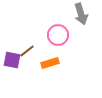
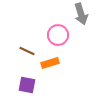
brown line: rotated 63 degrees clockwise
purple square: moved 15 px right, 25 px down
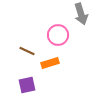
purple square: rotated 24 degrees counterclockwise
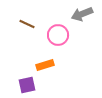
gray arrow: moved 1 px right; rotated 85 degrees clockwise
brown line: moved 27 px up
orange rectangle: moved 5 px left, 2 px down
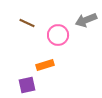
gray arrow: moved 4 px right, 6 px down
brown line: moved 1 px up
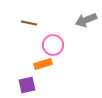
brown line: moved 2 px right; rotated 14 degrees counterclockwise
pink circle: moved 5 px left, 10 px down
orange rectangle: moved 2 px left, 1 px up
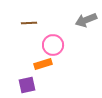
brown line: rotated 14 degrees counterclockwise
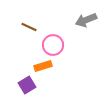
brown line: moved 4 px down; rotated 28 degrees clockwise
orange rectangle: moved 2 px down
purple square: rotated 18 degrees counterclockwise
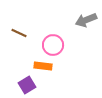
brown line: moved 10 px left, 6 px down
orange rectangle: rotated 24 degrees clockwise
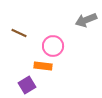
pink circle: moved 1 px down
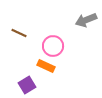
orange rectangle: moved 3 px right; rotated 18 degrees clockwise
